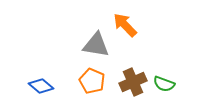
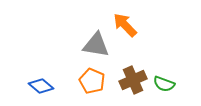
brown cross: moved 2 px up
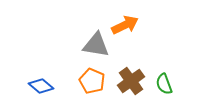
orange arrow: rotated 108 degrees clockwise
brown cross: moved 2 px left, 1 px down; rotated 12 degrees counterclockwise
green semicircle: rotated 50 degrees clockwise
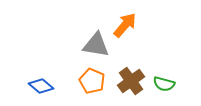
orange arrow: rotated 24 degrees counterclockwise
green semicircle: rotated 55 degrees counterclockwise
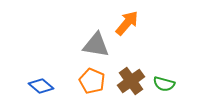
orange arrow: moved 2 px right, 2 px up
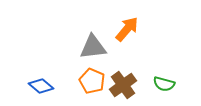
orange arrow: moved 6 px down
gray triangle: moved 3 px left, 2 px down; rotated 16 degrees counterclockwise
brown cross: moved 8 px left, 4 px down
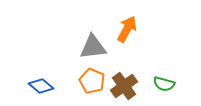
orange arrow: rotated 12 degrees counterclockwise
brown cross: moved 1 px right, 1 px down
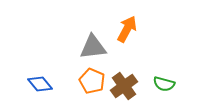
blue diamond: moved 1 px left, 2 px up; rotated 10 degrees clockwise
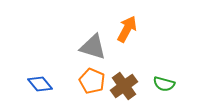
gray triangle: rotated 24 degrees clockwise
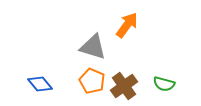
orange arrow: moved 4 px up; rotated 8 degrees clockwise
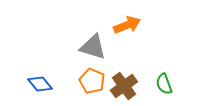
orange arrow: rotated 32 degrees clockwise
green semicircle: rotated 55 degrees clockwise
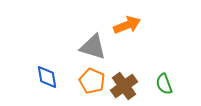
blue diamond: moved 7 px right, 7 px up; rotated 30 degrees clockwise
